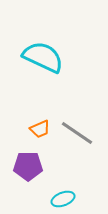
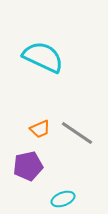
purple pentagon: rotated 12 degrees counterclockwise
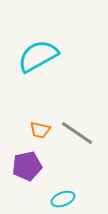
cyan semicircle: moved 5 px left, 1 px up; rotated 54 degrees counterclockwise
orange trapezoid: moved 1 px down; rotated 35 degrees clockwise
purple pentagon: moved 1 px left
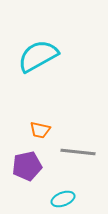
gray line: moved 1 px right, 19 px down; rotated 28 degrees counterclockwise
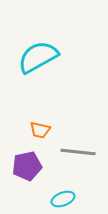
cyan semicircle: moved 1 px down
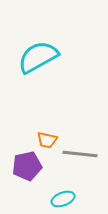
orange trapezoid: moved 7 px right, 10 px down
gray line: moved 2 px right, 2 px down
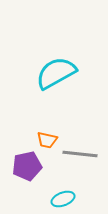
cyan semicircle: moved 18 px right, 16 px down
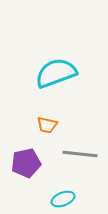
cyan semicircle: rotated 9 degrees clockwise
orange trapezoid: moved 15 px up
purple pentagon: moved 1 px left, 3 px up
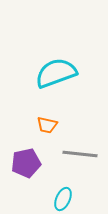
cyan ellipse: rotated 45 degrees counterclockwise
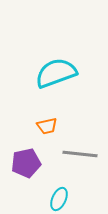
orange trapezoid: moved 1 px down; rotated 25 degrees counterclockwise
cyan ellipse: moved 4 px left
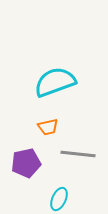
cyan semicircle: moved 1 px left, 9 px down
orange trapezoid: moved 1 px right, 1 px down
gray line: moved 2 px left
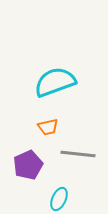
purple pentagon: moved 2 px right, 2 px down; rotated 12 degrees counterclockwise
